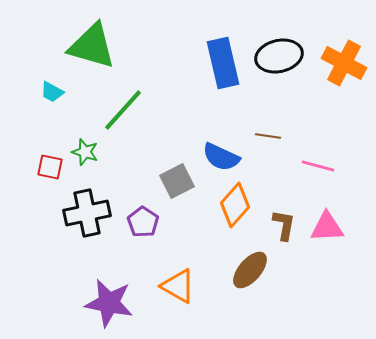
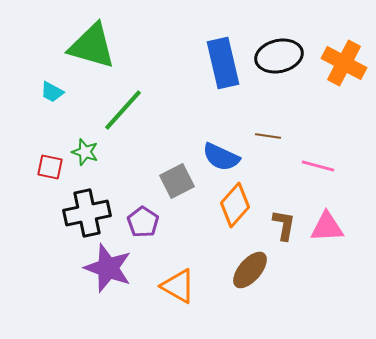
purple star: moved 1 px left, 35 px up; rotated 9 degrees clockwise
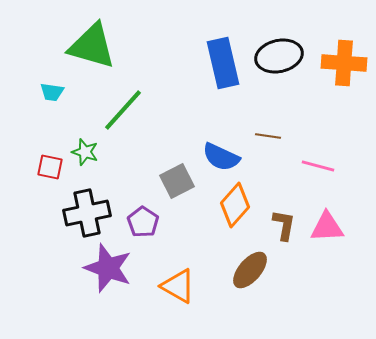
orange cross: rotated 24 degrees counterclockwise
cyan trapezoid: rotated 20 degrees counterclockwise
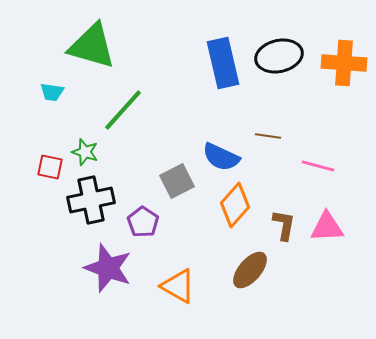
black cross: moved 4 px right, 13 px up
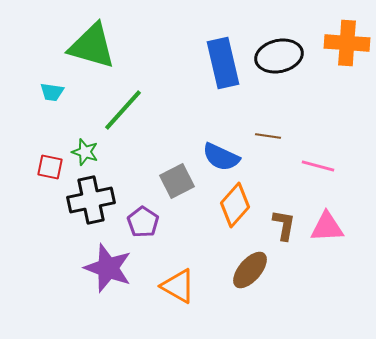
orange cross: moved 3 px right, 20 px up
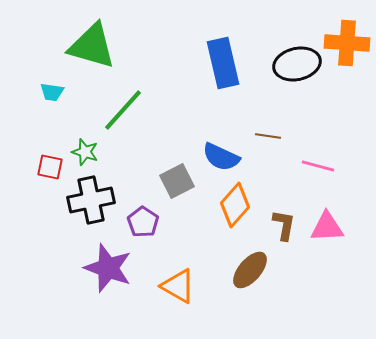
black ellipse: moved 18 px right, 8 px down
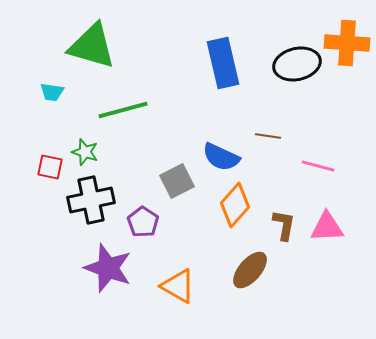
green line: rotated 33 degrees clockwise
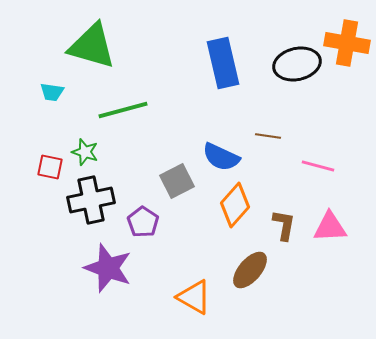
orange cross: rotated 6 degrees clockwise
pink triangle: moved 3 px right
orange triangle: moved 16 px right, 11 px down
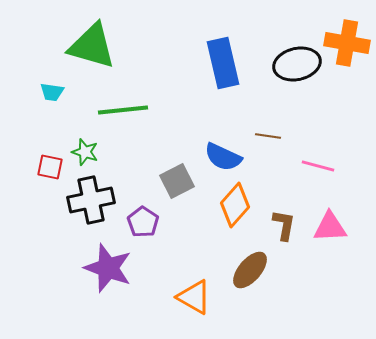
green line: rotated 9 degrees clockwise
blue semicircle: moved 2 px right
